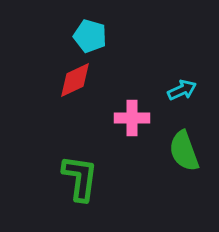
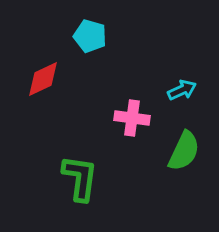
red diamond: moved 32 px left, 1 px up
pink cross: rotated 8 degrees clockwise
green semicircle: rotated 135 degrees counterclockwise
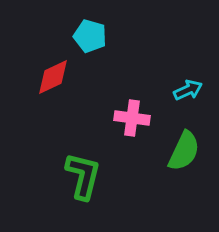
red diamond: moved 10 px right, 2 px up
cyan arrow: moved 6 px right
green L-shape: moved 3 px right, 2 px up; rotated 6 degrees clockwise
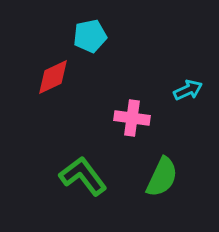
cyan pentagon: rotated 28 degrees counterclockwise
green semicircle: moved 22 px left, 26 px down
green L-shape: rotated 51 degrees counterclockwise
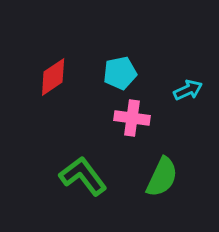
cyan pentagon: moved 30 px right, 37 px down
red diamond: rotated 9 degrees counterclockwise
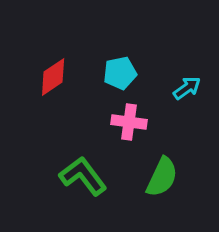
cyan arrow: moved 1 px left, 2 px up; rotated 12 degrees counterclockwise
pink cross: moved 3 px left, 4 px down
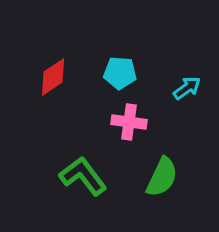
cyan pentagon: rotated 16 degrees clockwise
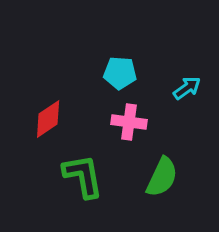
red diamond: moved 5 px left, 42 px down
green L-shape: rotated 27 degrees clockwise
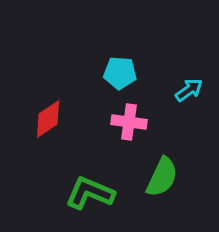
cyan arrow: moved 2 px right, 2 px down
green L-shape: moved 7 px right, 17 px down; rotated 57 degrees counterclockwise
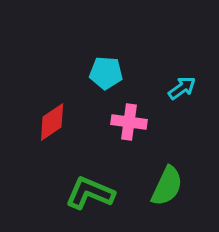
cyan pentagon: moved 14 px left
cyan arrow: moved 7 px left, 2 px up
red diamond: moved 4 px right, 3 px down
green semicircle: moved 5 px right, 9 px down
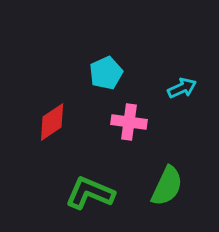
cyan pentagon: rotated 28 degrees counterclockwise
cyan arrow: rotated 12 degrees clockwise
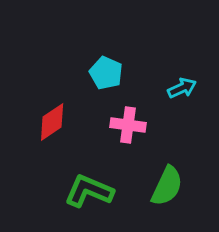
cyan pentagon: rotated 24 degrees counterclockwise
pink cross: moved 1 px left, 3 px down
green L-shape: moved 1 px left, 2 px up
